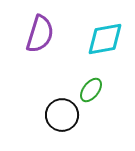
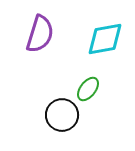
green ellipse: moved 3 px left, 1 px up
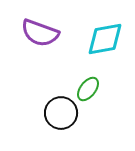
purple semicircle: moved 1 px up; rotated 93 degrees clockwise
black circle: moved 1 px left, 2 px up
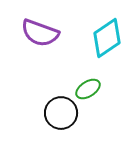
cyan diamond: moved 2 px right, 1 px up; rotated 24 degrees counterclockwise
green ellipse: rotated 20 degrees clockwise
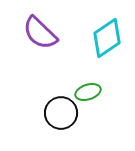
purple semicircle: rotated 24 degrees clockwise
green ellipse: moved 3 px down; rotated 15 degrees clockwise
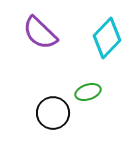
cyan diamond: rotated 12 degrees counterclockwise
black circle: moved 8 px left
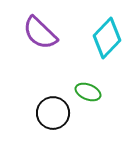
green ellipse: rotated 40 degrees clockwise
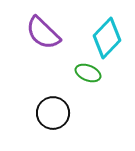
purple semicircle: moved 3 px right
green ellipse: moved 19 px up
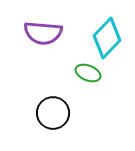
purple semicircle: rotated 39 degrees counterclockwise
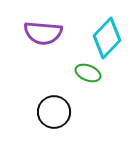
black circle: moved 1 px right, 1 px up
